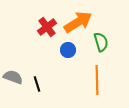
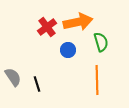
orange arrow: rotated 20 degrees clockwise
gray semicircle: rotated 36 degrees clockwise
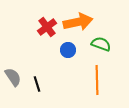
green semicircle: moved 2 px down; rotated 54 degrees counterclockwise
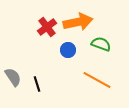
orange line: rotated 60 degrees counterclockwise
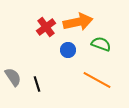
red cross: moved 1 px left
